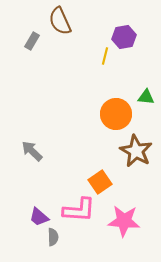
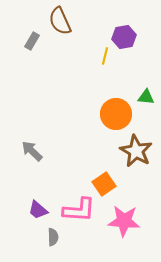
orange square: moved 4 px right, 2 px down
purple trapezoid: moved 1 px left, 7 px up
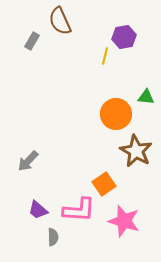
gray arrow: moved 4 px left, 10 px down; rotated 90 degrees counterclockwise
pink star: rotated 12 degrees clockwise
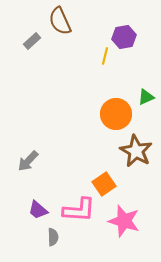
gray rectangle: rotated 18 degrees clockwise
green triangle: rotated 30 degrees counterclockwise
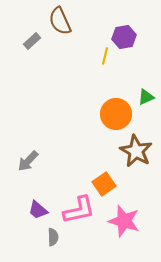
pink L-shape: rotated 16 degrees counterclockwise
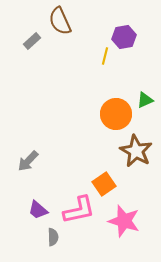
green triangle: moved 1 px left, 3 px down
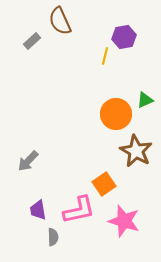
purple trapezoid: rotated 40 degrees clockwise
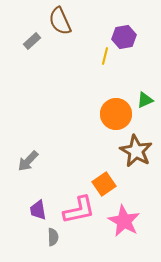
pink star: rotated 12 degrees clockwise
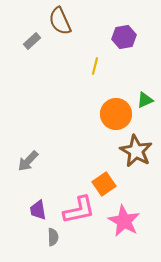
yellow line: moved 10 px left, 10 px down
